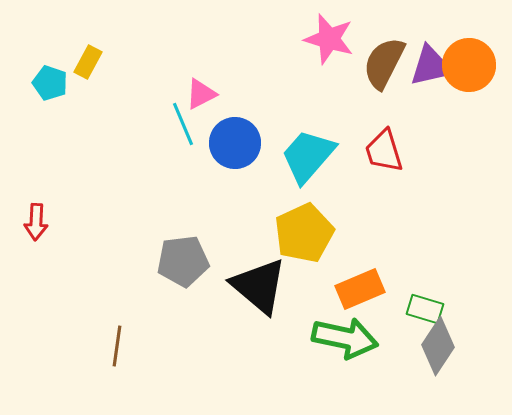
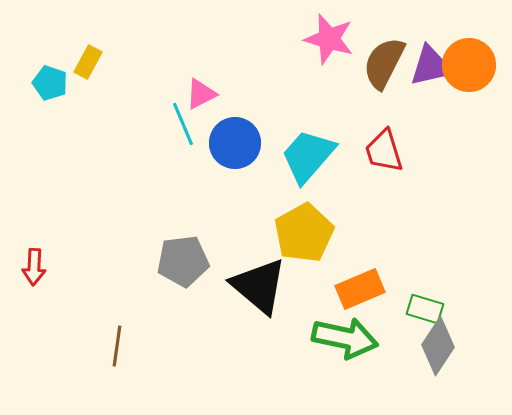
red arrow: moved 2 px left, 45 px down
yellow pentagon: rotated 4 degrees counterclockwise
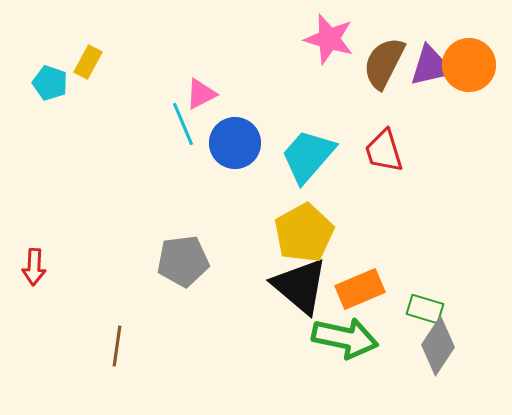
black triangle: moved 41 px right
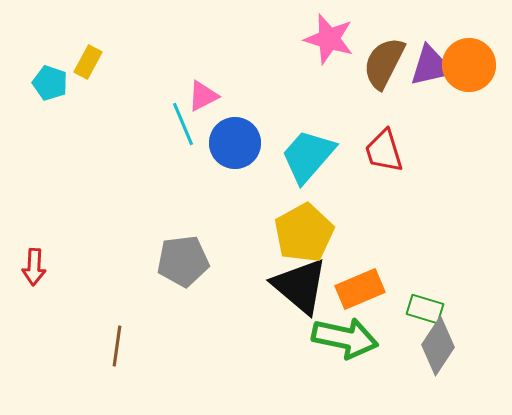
pink triangle: moved 2 px right, 2 px down
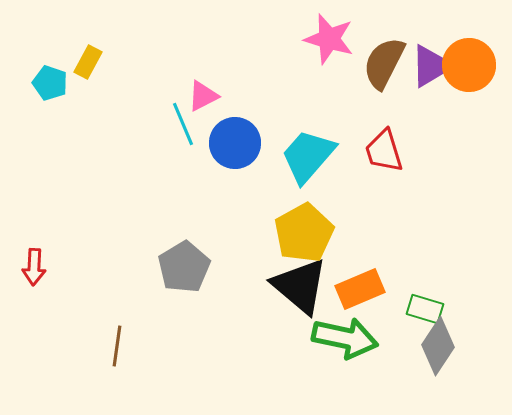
purple triangle: rotated 18 degrees counterclockwise
gray pentagon: moved 1 px right, 6 px down; rotated 24 degrees counterclockwise
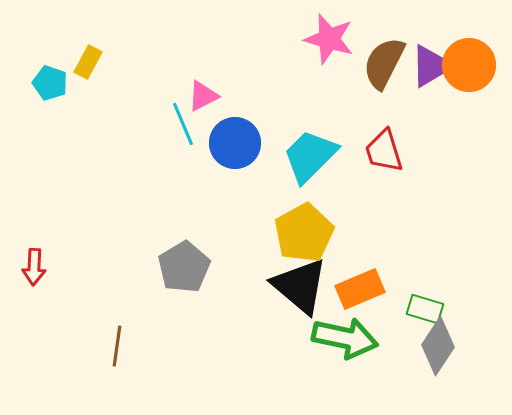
cyan trapezoid: moved 2 px right; rotated 4 degrees clockwise
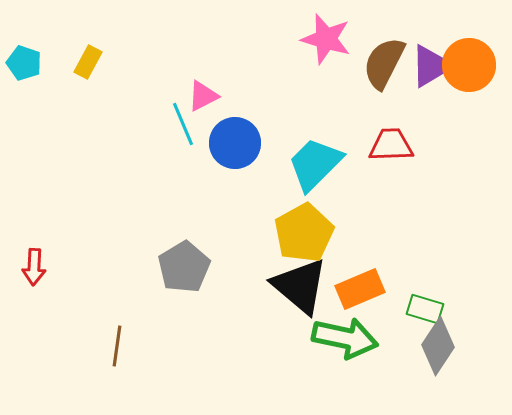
pink star: moved 3 px left
cyan pentagon: moved 26 px left, 20 px up
red trapezoid: moved 7 px right, 6 px up; rotated 105 degrees clockwise
cyan trapezoid: moved 5 px right, 8 px down
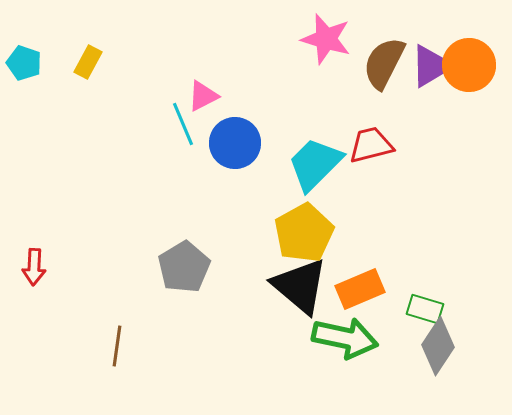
red trapezoid: moved 20 px left; rotated 12 degrees counterclockwise
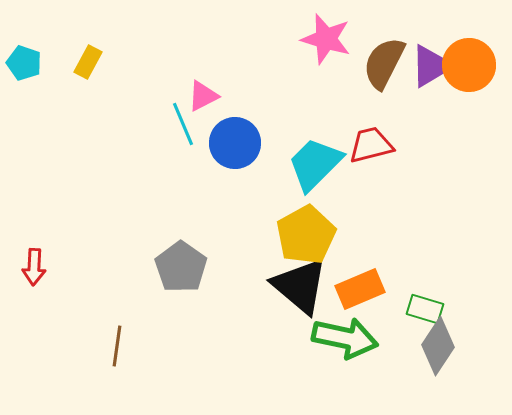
yellow pentagon: moved 2 px right, 2 px down
gray pentagon: moved 3 px left; rotated 6 degrees counterclockwise
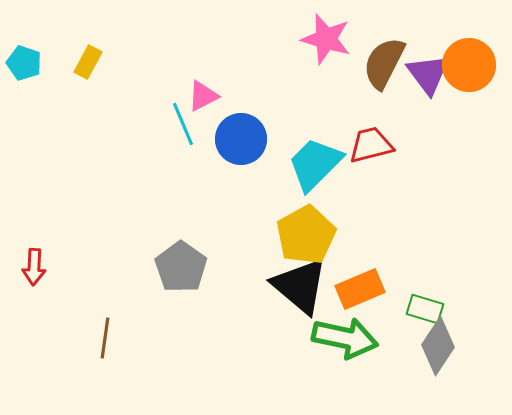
purple triangle: moved 3 px left, 8 px down; rotated 36 degrees counterclockwise
blue circle: moved 6 px right, 4 px up
brown line: moved 12 px left, 8 px up
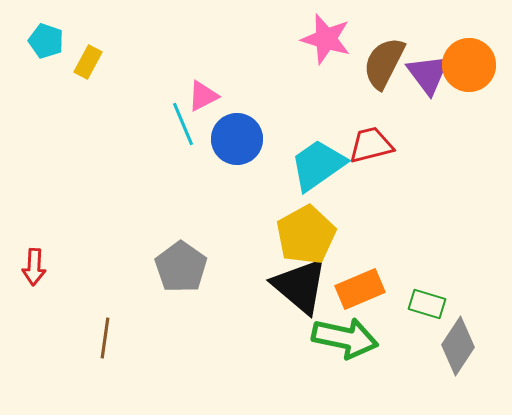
cyan pentagon: moved 22 px right, 22 px up
blue circle: moved 4 px left
cyan trapezoid: moved 3 px right, 1 px down; rotated 10 degrees clockwise
green rectangle: moved 2 px right, 5 px up
gray diamond: moved 20 px right
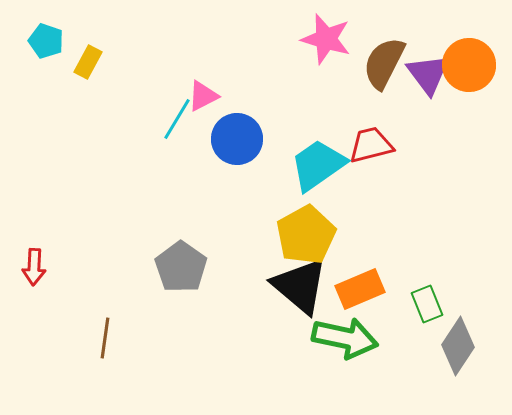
cyan line: moved 6 px left, 5 px up; rotated 54 degrees clockwise
green rectangle: rotated 51 degrees clockwise
